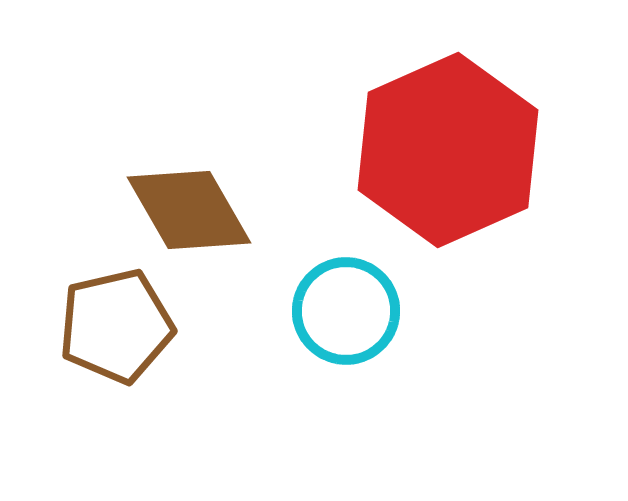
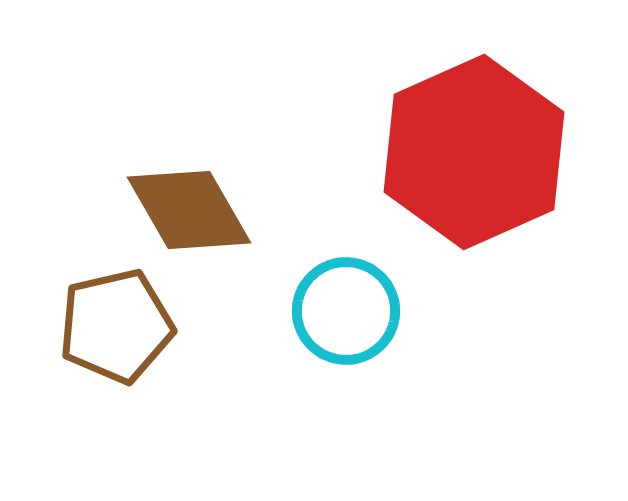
red hexagon: moved 26 px right, 2 px down
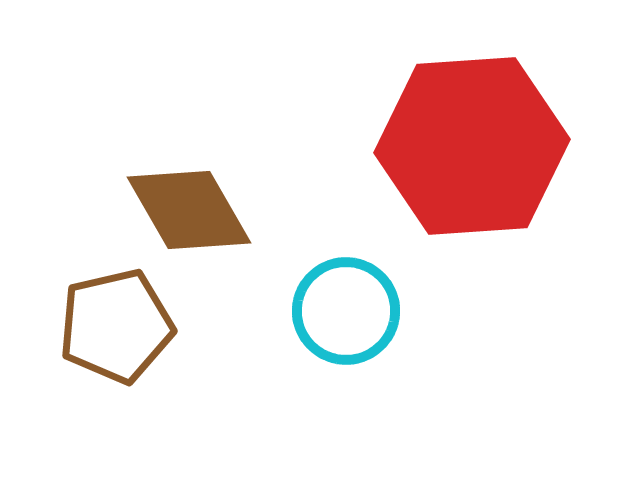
red hexagon: moved 2 px left, 6 px up; rotated 20 degrees clockwise
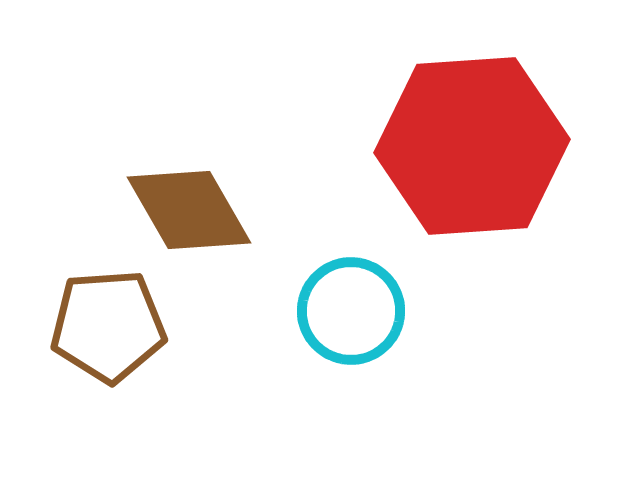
cyan circle: moved 5 px right
brown pentagon: moved 8 px left; rotated 9 degrees clockwise
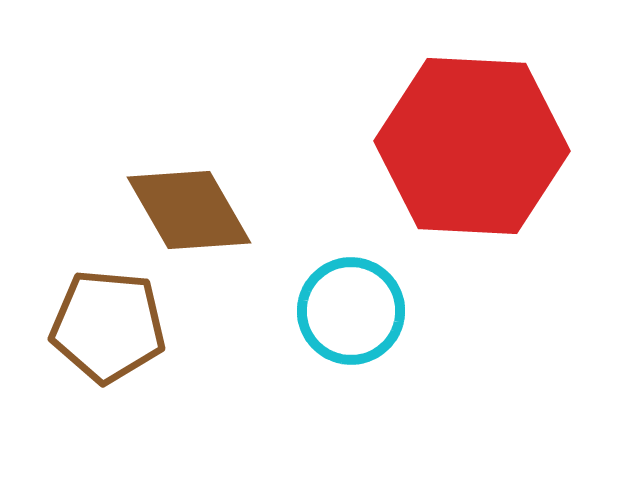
red hexagon: rotated 7 degrees clockwise
brown pentagon: rotated 9 degrees clockwise
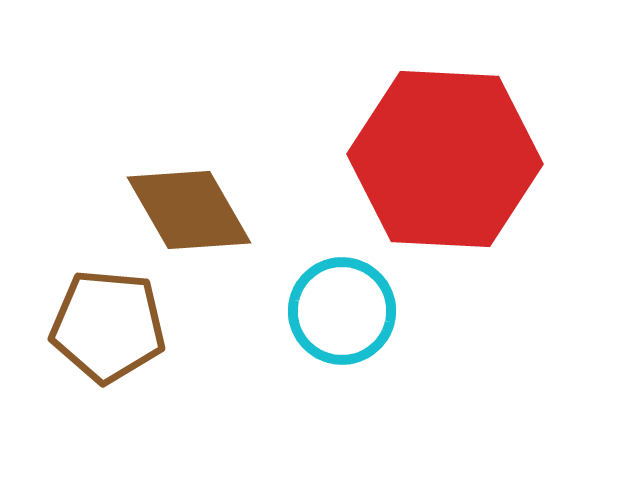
red hexagon: moved 27 px left, 13 px down
cyan circle: moved 9 px left
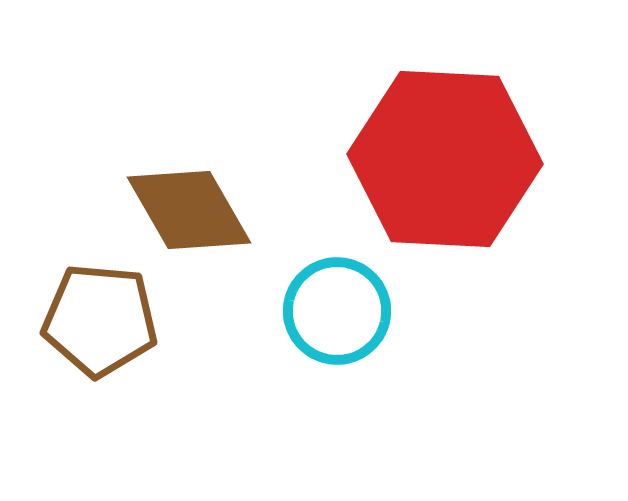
cyan circle: moved 5 px left
brown pentagon: moved 8 px left, 6 px up
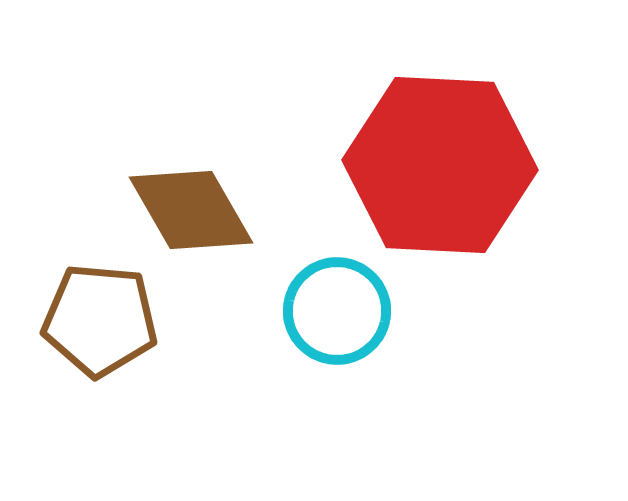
red hexagon: moved 5 px left, 6 px down
brown diamond: moved 2 px right
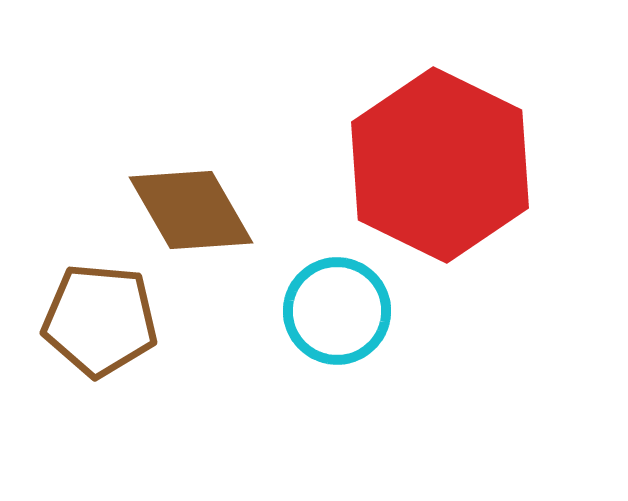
red hexagon: rotated 23 degrees clockwise
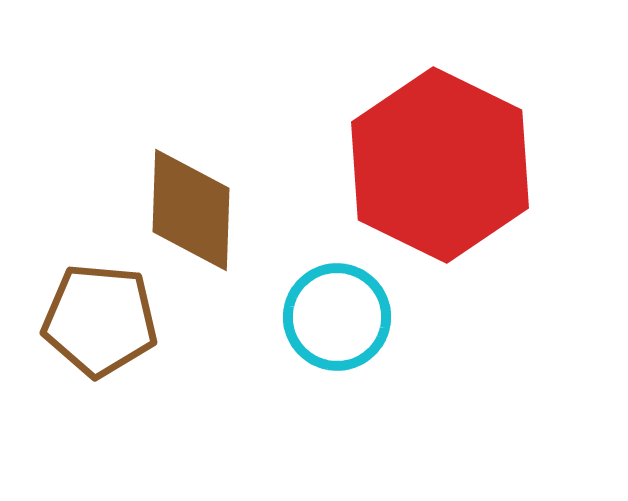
brown diamond: rotated 32 degrees clockwise
cyan circle: moved 6 px down
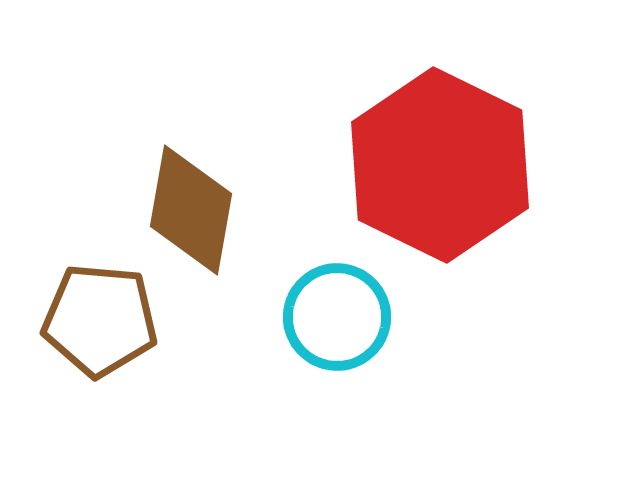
brown diamond: rotated 8 degrees clockwise
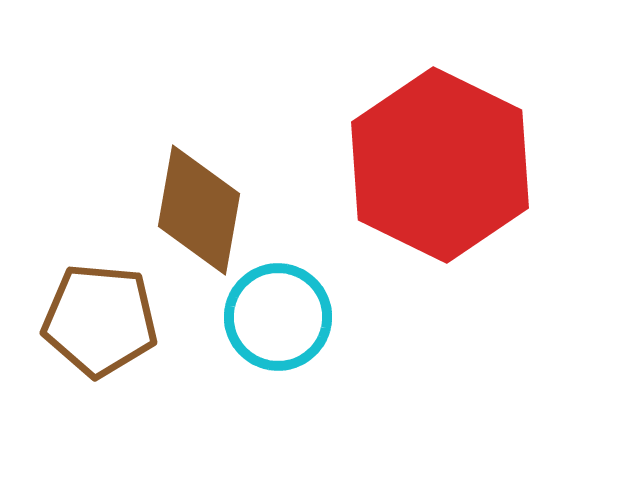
brown diamond: moved 8 px right
cyan circle: moved 59 px left
